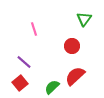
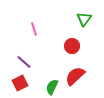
red square: rotated 14 degrees clockwise
green semicircle: rotated 21 degrees counterclockwise
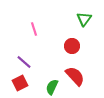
red semicircle: rotated 90 degrees clockwise
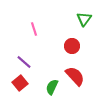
red square: rotated 14 degrees counterclockwise
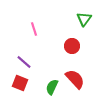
red semicircle: moved 3 px down
red square: rotated 28 degrees counterclockwise
